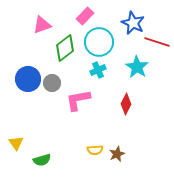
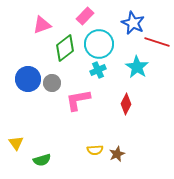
cyan circle: moved 2 px down
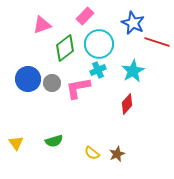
cyan star: moved 4 px left, 4 px down; rotated 10 degrees clockwise
pink L-shape: moved 12 px up
red diamond: moved 1 px right; rotated 15 degrees clockwise
yellow semicircle: moved 3 px left, 3 px down; rotated 42 degrees clockwise
green semicircle: moved 12 px right, 19 px up
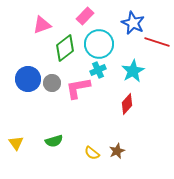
brown star: moved 3 px up
